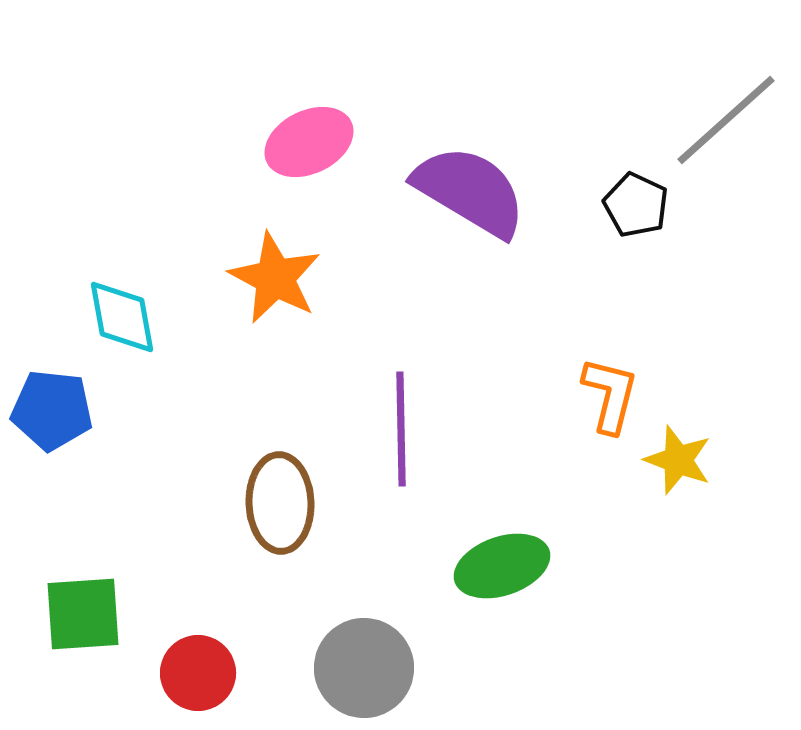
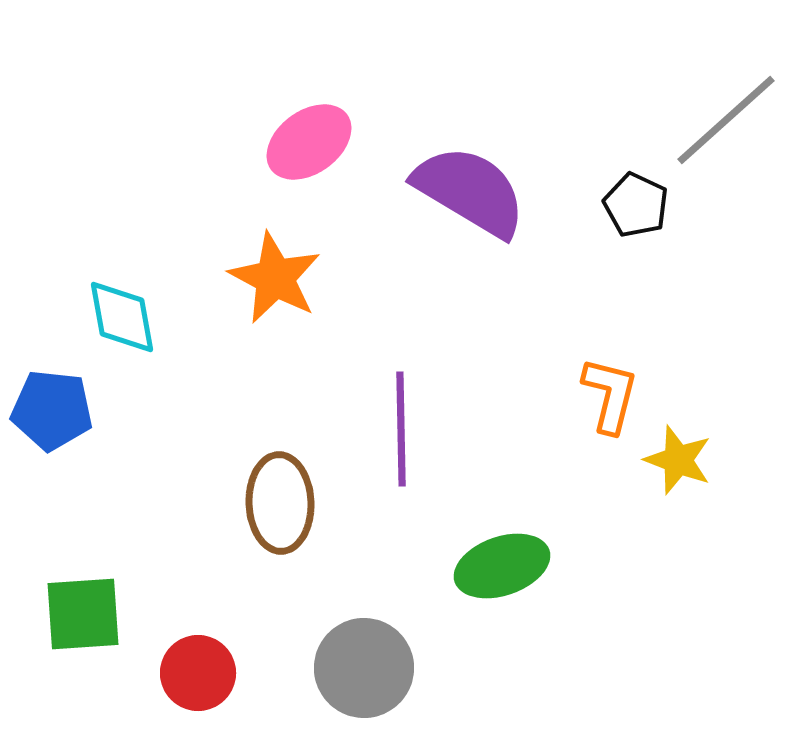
pink ellipse: rotated 10 degrees counterclockwise
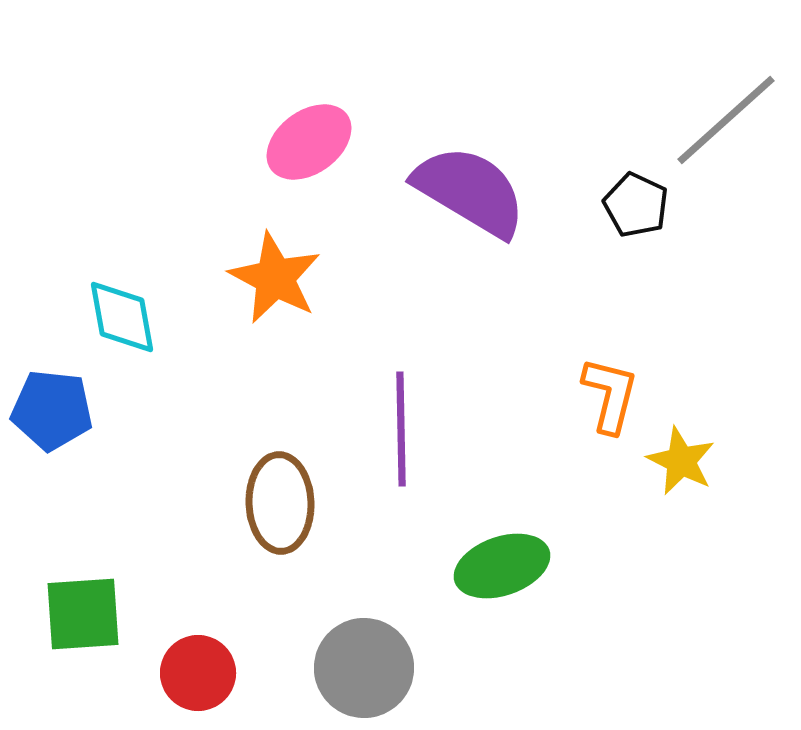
yellow star: moved 3 px right, 1 px down; rotated 6 degrees clockwise
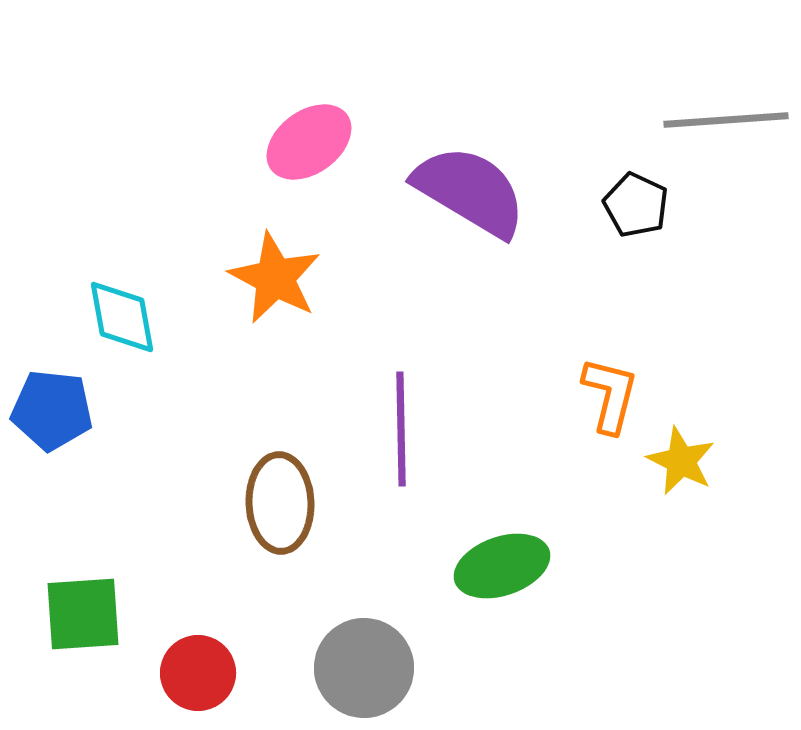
gray line: rotated 38 degrees clockwise
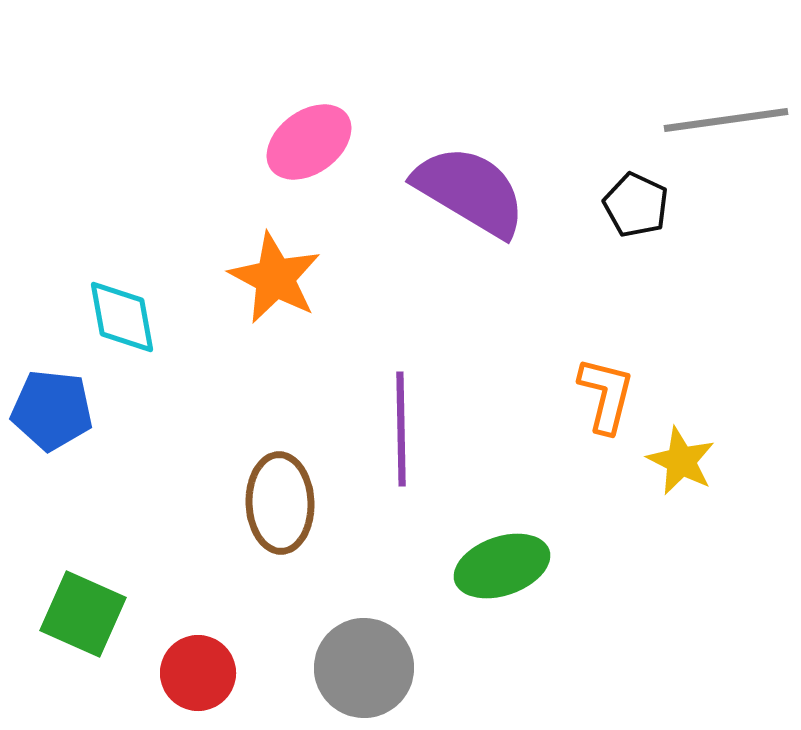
gray line: rotated 4 degrees counterclockwise
orange L-shape: moved 4 px left
green square: rotated 28 degrees clockwise
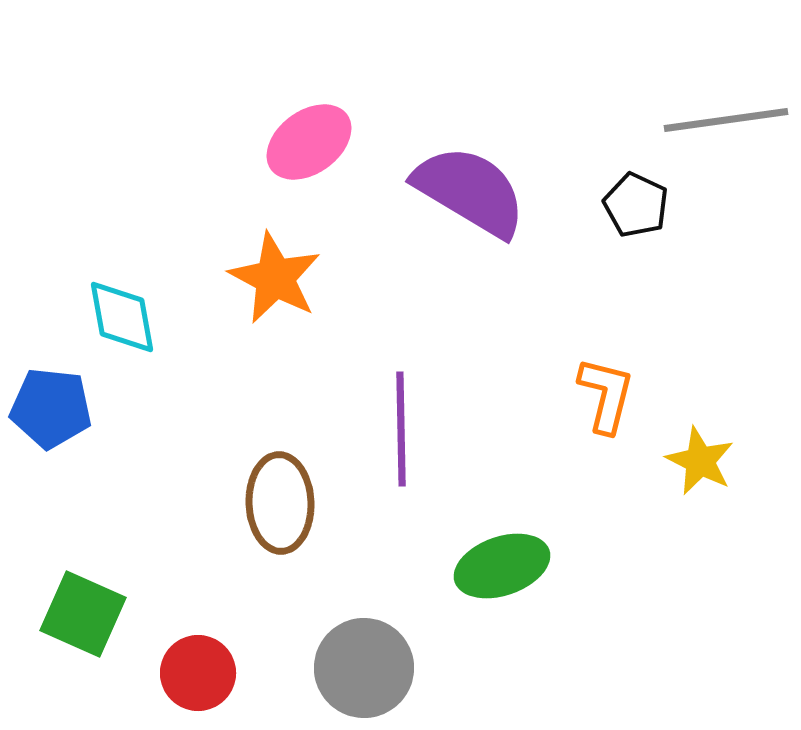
blue pentagon: moved 1 px left, 2 px up
yellow star: moved 19 px right
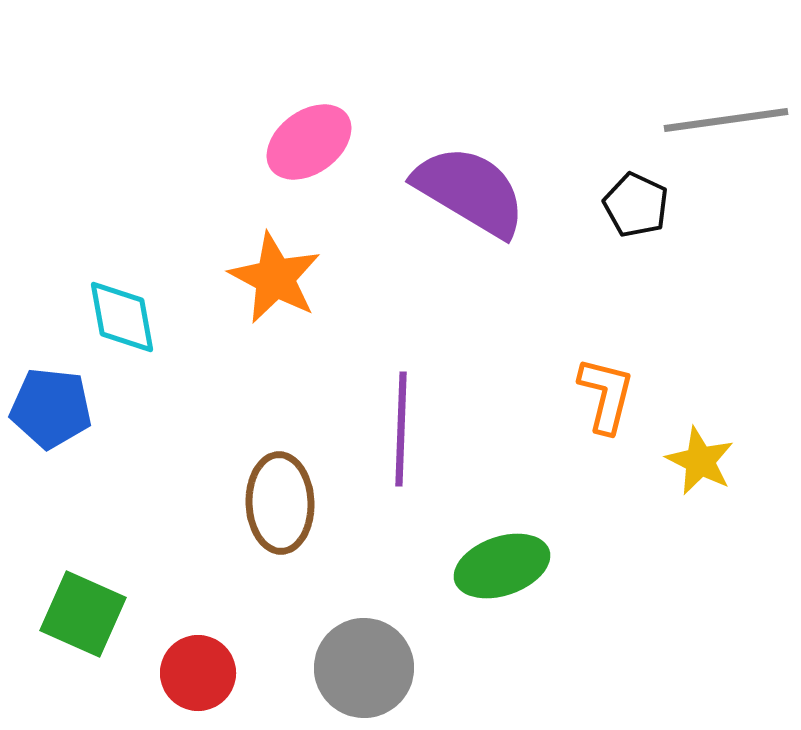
purple line: rotated 3 degrees clockwise
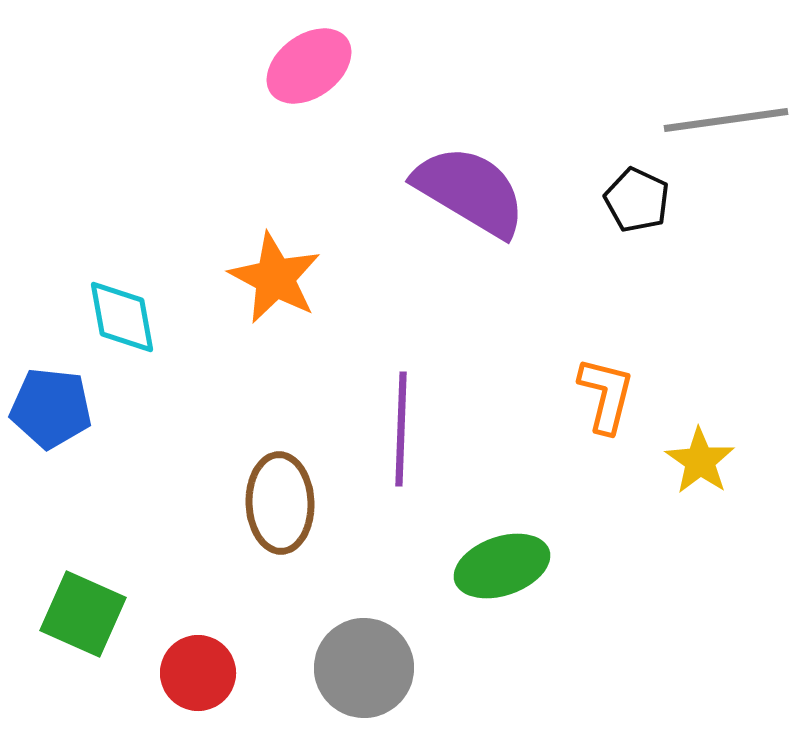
pink ellipse: moved 76 px up
black pentagon: moved 1 px right, 5 px up
yellow star: rotated 8 degrees clockwise
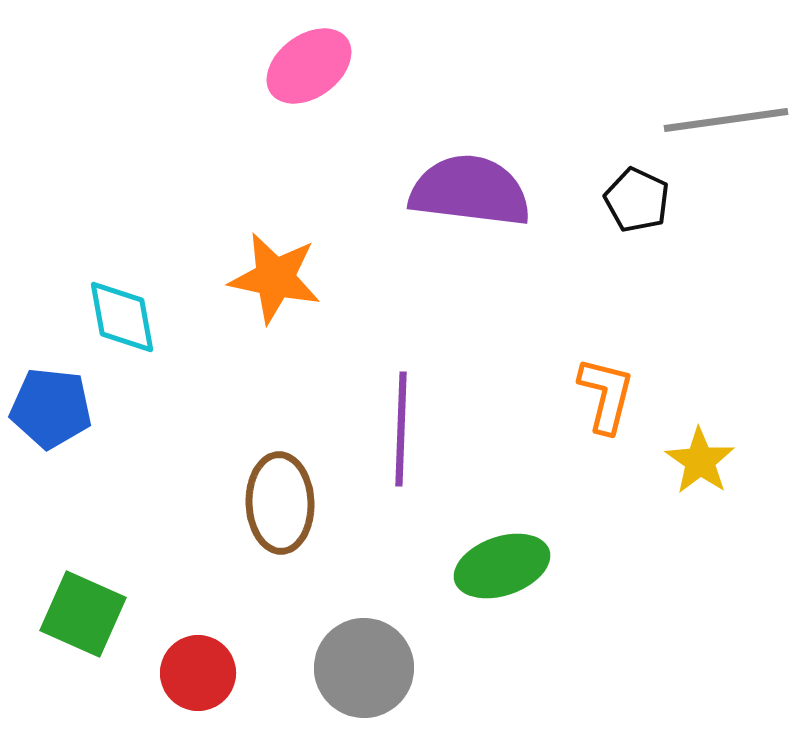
purple semicircle: rotated 24 degrees counterclockwise
orange star: rotated 16 degrees counterclockwise
